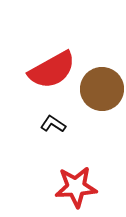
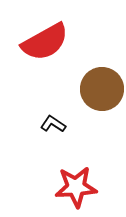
red semicircle: moved 7 px left, 28 px up
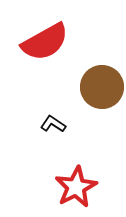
brown circle: moved 2 px up
red star: rotated 24 degrees counterclockwise
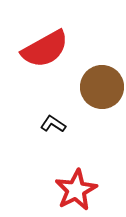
red semicircle: moved 7 px down
red star: moved 3 px down
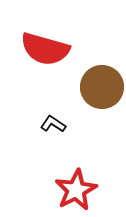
red semicircle: rotated 45 degrees clockwise
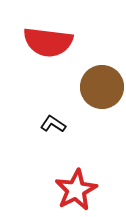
red semicircle: moved 3 px right, 7 px up; rotated 9 degrees counterclockwise
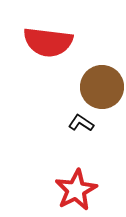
black L-shape: moved 28 px right, 1 px up
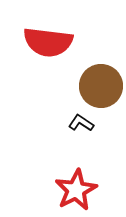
brown circle: moved 1 px left, 1 px up
